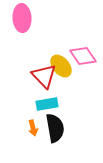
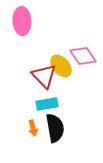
pink ellipse: moved 3 px down
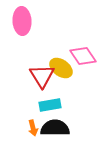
yellow ellipse: moved 2 px down; rotated 15 degrees counterclockwise
red triangle: moved 2 px left; rotated 12 degrees clockwise
cyan rectangle: moved 3 px right, 1 px down
black semicircle: rotated 80 degrees counterclockwise
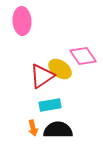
yellow ellipse: moved 1 px left, 1 px down
red triangle: rotated 28 degrees clockwise
black semicircle: moved 3 px right, 2 px down
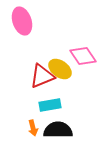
pink ellipse: rotated 16 degrees counterclockwise
red triangle: rotated 12 degrees clockwise
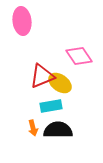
pink ellipse: rotated 12 degrees clockwise
pink diamond: moved 4 px left
yellow ellipse: moved 14 px down
cyan rectangle: moved 1 px right, 1 px down
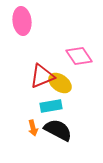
black semicircle: rotated 28 degrees clockwise
